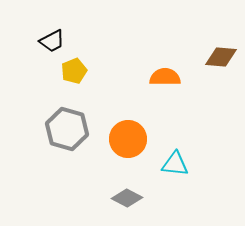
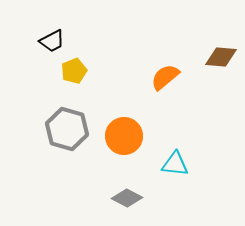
orange semicircle: rotated 40 degrees counterclockwise
orange circle: moved 4 px left, 3 px up
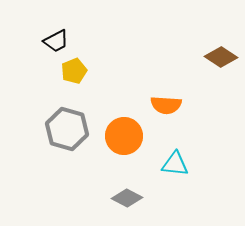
black trapezoid: moved 4 px right
brown diamond: rotated 28 degrees clockwise
orange semicircle: moved 1 px right, 28 px down; rotated 136 degrees counterclockwise
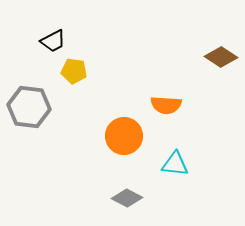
black trapezoid: moved 3 px left
yellow pentagon: rotated 30 degrees clockwise
gray hexagon: moved 38 px left, 22 px up; rotated 9 degrees counterclockwise
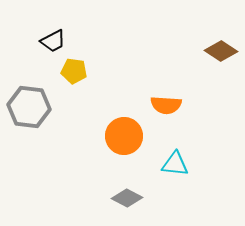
brown diamond: moved 6 px up
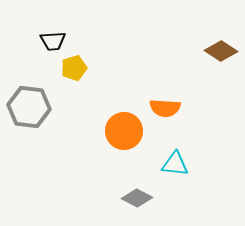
black trapezoid: rotated 24 degrees clockwise
yellow pentagon: moved 3 px up; rotated 25 degrees counterclockwise
orange semicircle: moved 1 px left, 3 px down
orange circle: moved 5 px up
gray diamond: moved 10 px right
